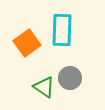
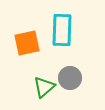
orange square: rotated 24 degrees clockwise
green triangle: rotated 45 degrees clockwise
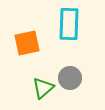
cyan rectangle: moved 7 px right, 6 px up
green triangle: moved 1 px left, 1 px down
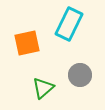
cyan rectangle: rotated 24 degrees clockwise
gray circle: moved 10 px right, 3 px up
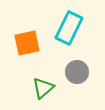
cyan rectangle: moved 4 px down
gray circle: moved 3 px left, 3 px up
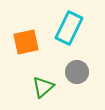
orange square: moved 1 px left, 1 px up
green triangle: moved 1 px up
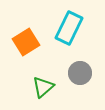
orange square: rotated 20 degrees counterclockwise
gray circle: moved 3 px right, 1 px down
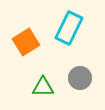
gray circle: moved 5 px down
green triangle: rotated 40 degrees clockwise
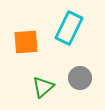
orange square: rotated 28 degrees clockwise
green triangle: rotated 40 degrees counterclockwise
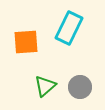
gray circle: moved 9 px down
green triangle: moved 2 px right, 1 px up
